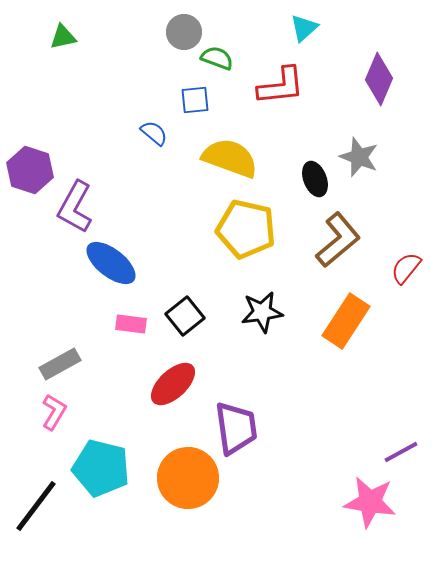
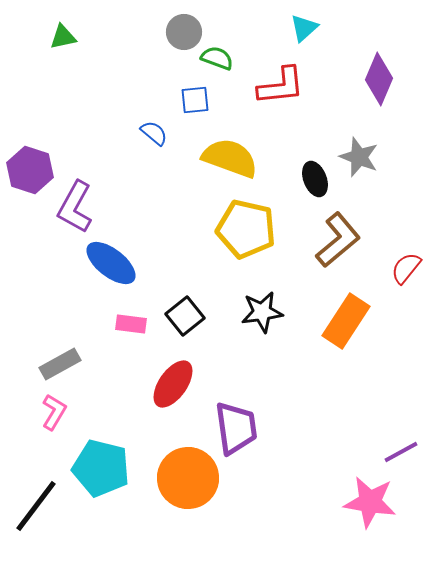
red ellipse: rotated 12 degrees counterclockwise
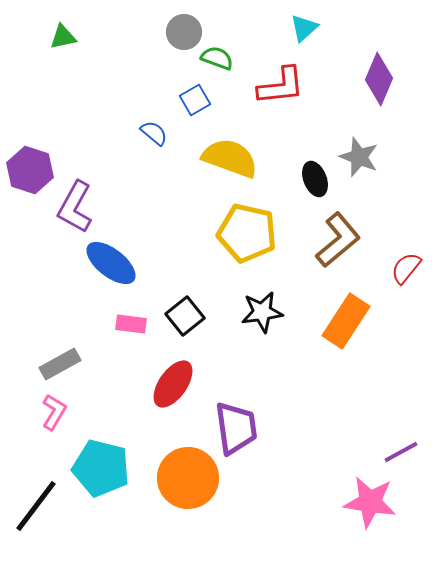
blue square: rotated 24 degrees counterclockwise
yellow pentagon: moved 1 px right, 4 px down
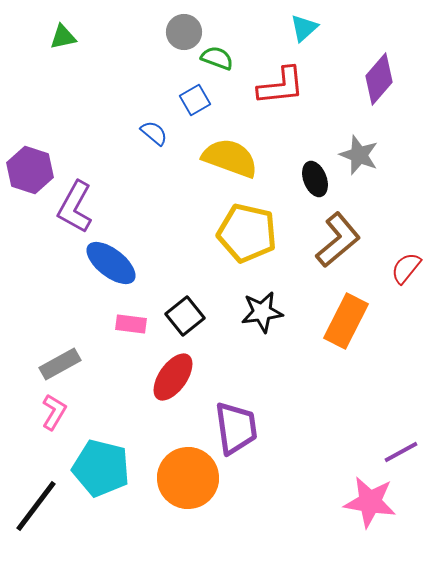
purple diamond: rotated 18 degrees clockwise
gray star: moved 2 px up
orange rectangle: rotated 6 degrees counterclockwise
red ellipse: moved 7 px up
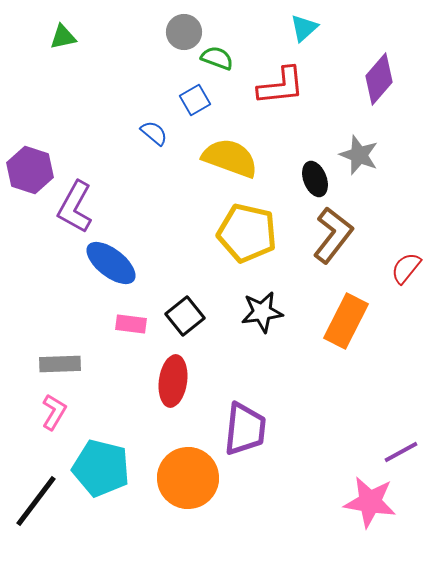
brown L-shape: moved 5 px left, 5 px up; rotated 12 degrees counterclockwise
gray rectangle: rotated 27 degrees clockwise
red ellipse: moved 4 px down; rotated 27 degrees counterclockwise
purple trapezoid: moved 9 px right, 1 px down; rotated 14 degrees clockwise
black line: moved 5 px up
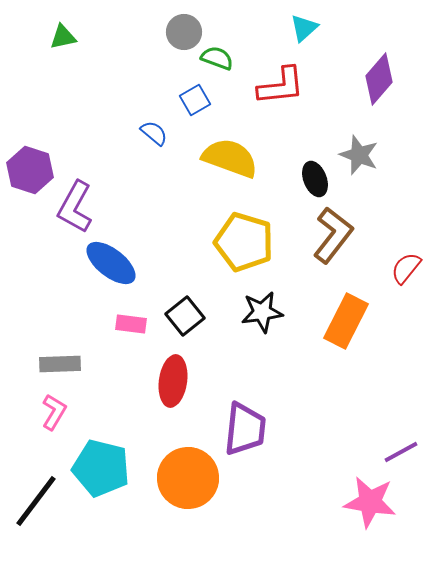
yellow pentagon: moved 3 px left, 9 px down; rotated 4 degrees clockwise
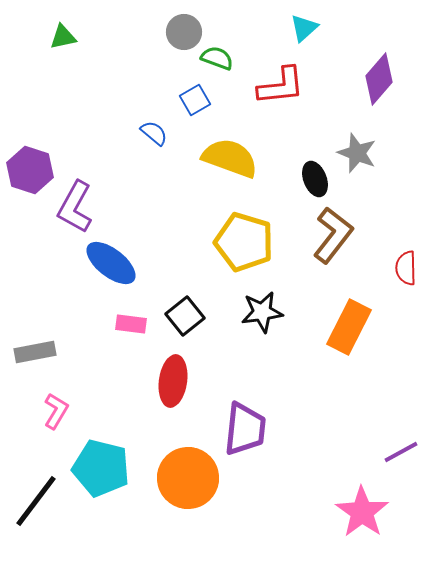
gray star: moved 2 px left, 2 px up
red semicircle: rotated 40 degrees counterclockwise
orange rectangle: moved 3 px right, 6 px down
gray rectangle: moved 25 px left, 12 px up; rotated 9 degrees counterclockwise
pink L-shape: moved 2 px right, 1 px up
pink star: moved 8 px left, 10 px down; rotated 26 degrees clockwise
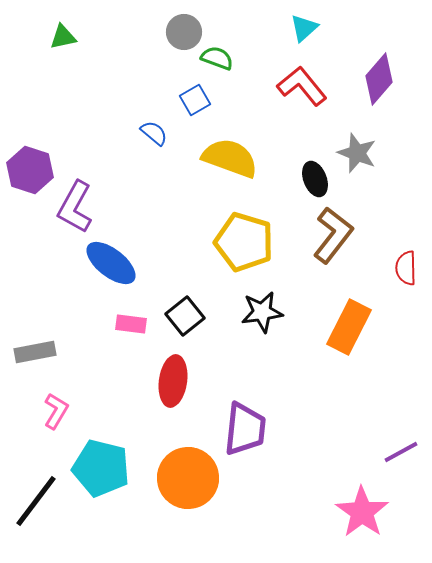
red L-shape: moved 21 px right; rotated 123 degrees counterclockwise
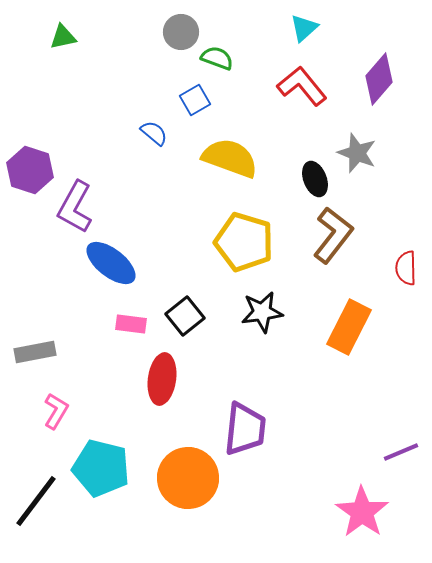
gray circle: moved 3 px left
red ellipse: moved 11 px left, 2 px up
purple line: rotated 6 degrees clockwise
